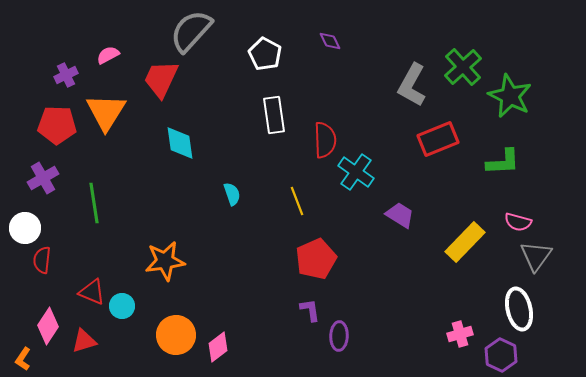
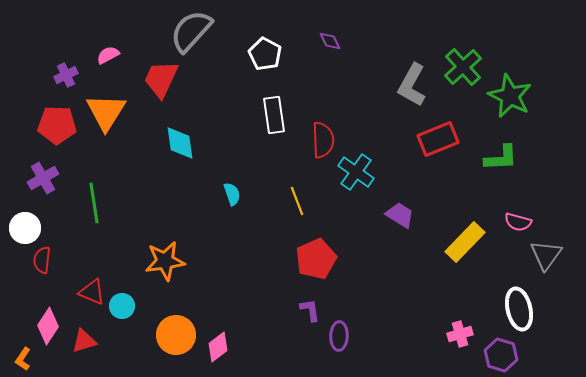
red semicircle at (325, 140): moved 2 px left
green L-shape at (503, 162): moved 2 px left, 4 px up
gray triangle at (536, 256): moved 10 px right, 1 px up
purple hexagon at (501, 355): rotated 8 degrees counterclockwise
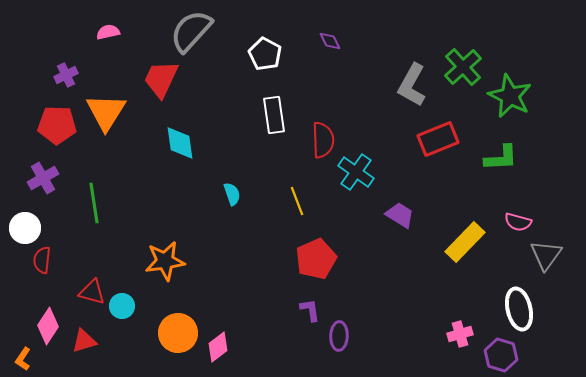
pink semicircle at (108, 55): moved 23 px up; rotated 15 degrees clockwise
red triangle at (92, 292): rotated 8 degrees counterclockwise
orange circle at (176, 335): moved 2 px right, 2 px up
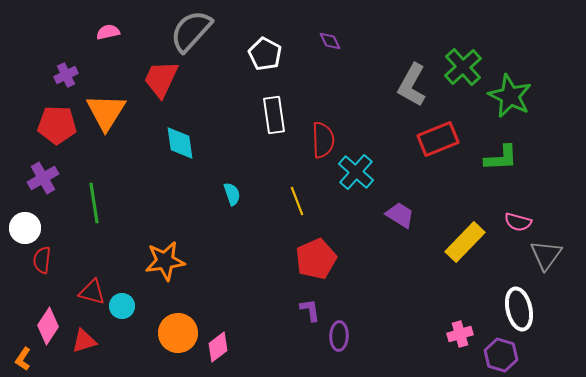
cyan cross at (356, 172): rotated 6 degrees clockwise
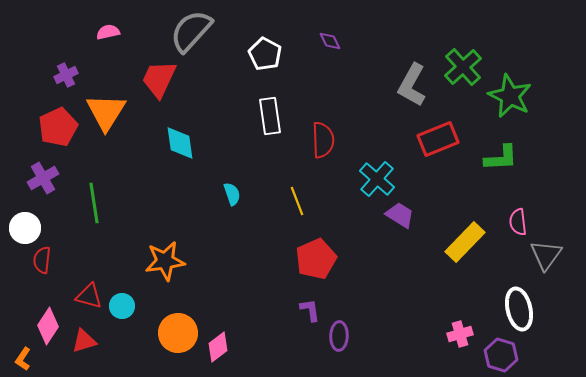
red trapezoid at (161, 79): moved 2 px left
white rectangle at (274, 115): moved 4 px left, 1 px down
red pentagon at (57, 125): moved 1 px right, 2 px down; rotated 27 degrees counterclockwise
cyan cross at (356, 172): moved 21 px right, 7 px down
pink semicircle at (518, 222): rotated 68 degrees clockwise
red triangle at (92, 292): moved 3 px left, 4 px down
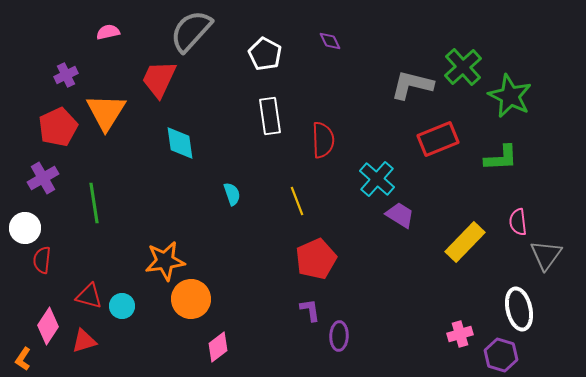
gray L-shape at (412, 85): rotated 75 degrees clockwise
orange circle at (178, 333): moved 13 px right, 34 px up
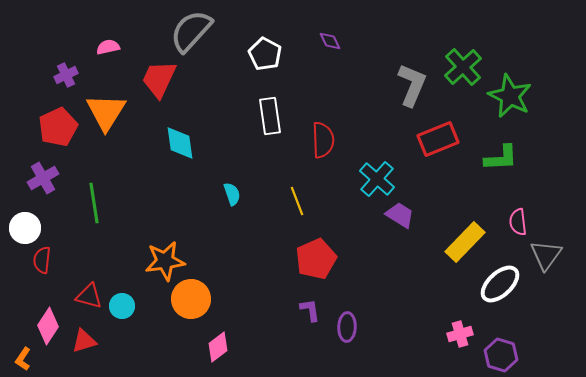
pink semicircle at (108, 32): moved 15 px down
gray L-shape at (412, 85): rotated 99 degrees clockwise
white ellipse at (519, 309): moved 19 px left, 25 px up; rotated 60 degrees clockwise
purple ellipse at (339, 336): moved 8 px right, 9 px up
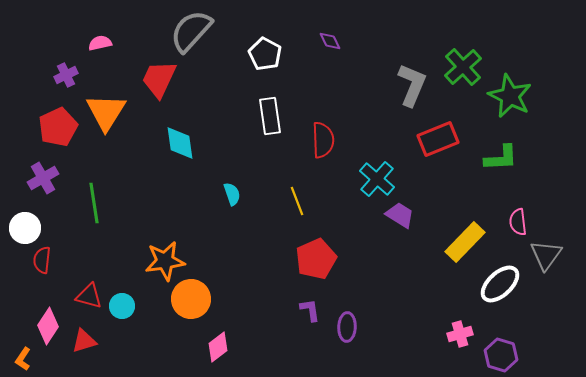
pink semicircle at (108, 47): moved 8 px left, 4 px up
